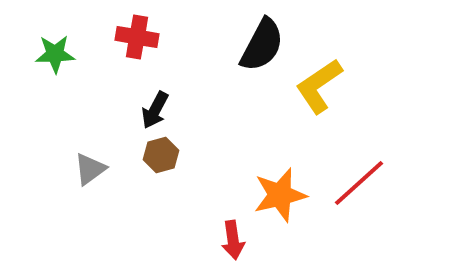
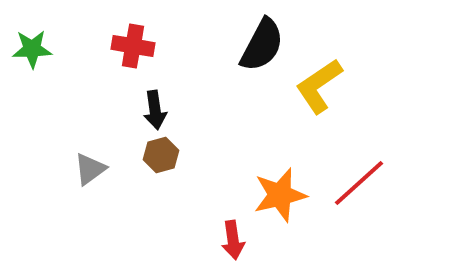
red cross: moved 4 px left, 9 px down
green star: moved 23 px left, 5 px up
black arrow: rotated 36 degrees counterclockwise
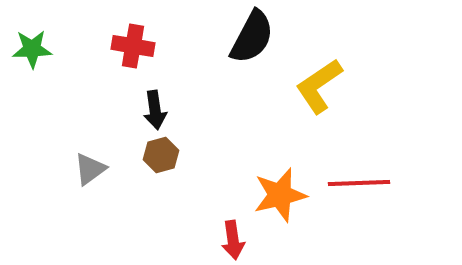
black semicircle: moved 10 px left, 8 px up
red line: rotated 40 degrees clockwise
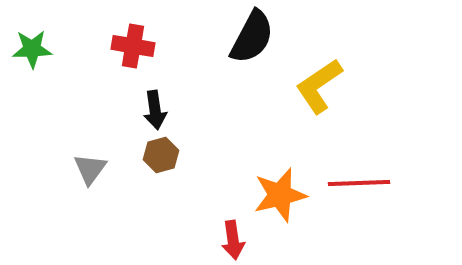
gray triangle: rotated 18 degrees counterclockwise
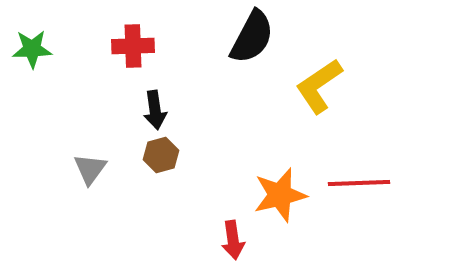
red cross: rotated 12 degrees counterclockwise
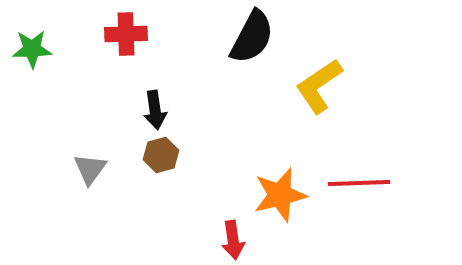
red cross: moved 7 px left, 12 px up
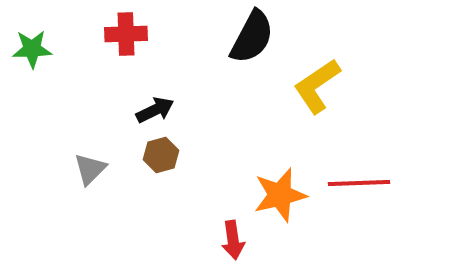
yellow L-shape: moved 2 px left
black arrow: rotated 108 degrees counterclockwise
gray triangle: rotated 9 degrees clockwise
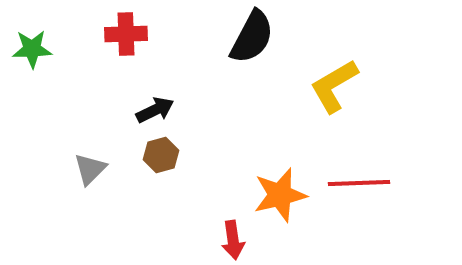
yellow L-shape: moved 17 px right; rotated 4 degrees clockwise
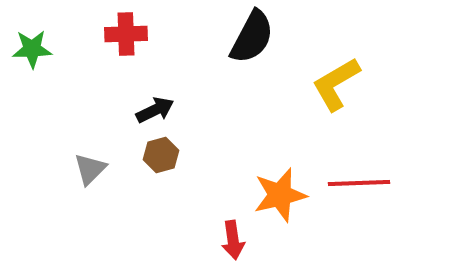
yellow L-shape: moved 2 px right, 2 px up
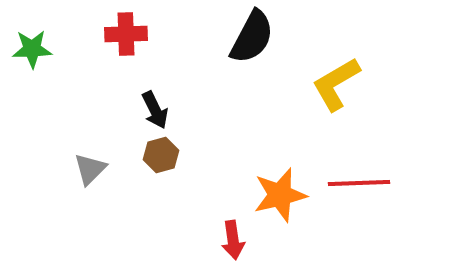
black arrow: rotated 90 degrees clockwise
